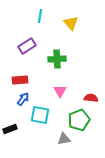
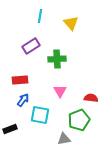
purple rectangle: moved 4 px right
blue arrow: moved 1 px down
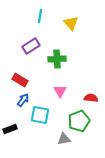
red rectangle: rotated 35 degrees clockwise
green pentagon: moved 1 px down
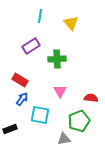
blue arrow: moved 1 px left, 1 px up
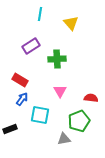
cyan line: moved 2 px up
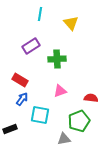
pink triangle: rotated 40 degrees clockwise
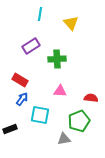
pink triangle: rotated 24 degrees clockwise
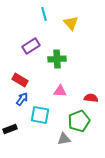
cyan line: moved 4 px right; rotated 24 degrees counterclockwise
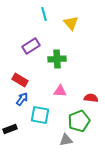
gray triangle: moved 2 px right, 1 px down
